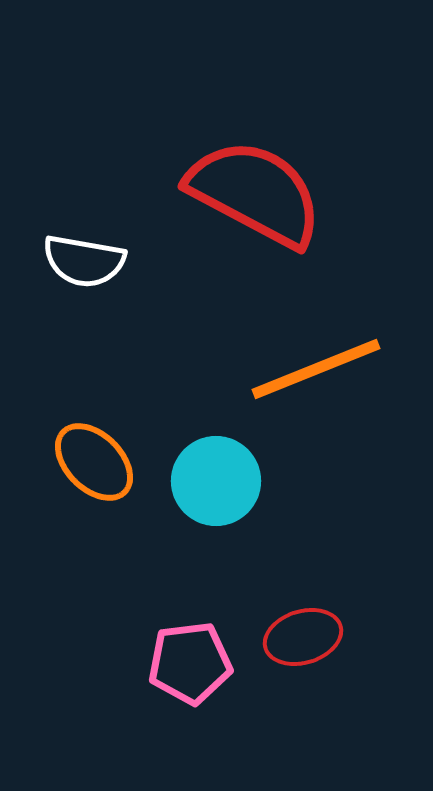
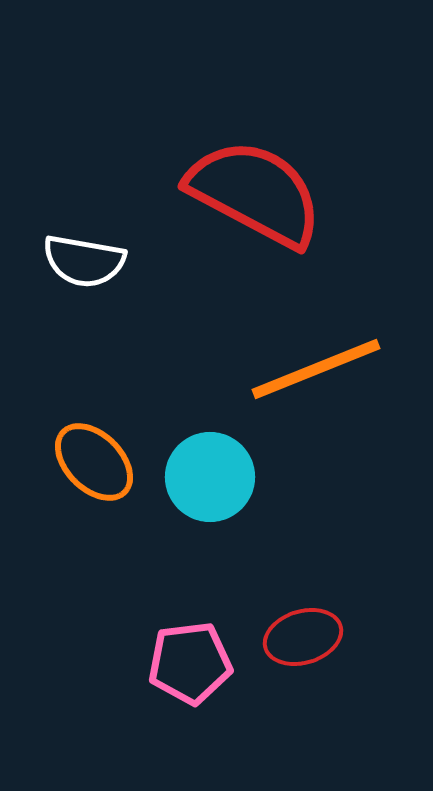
cyan circle: moved 6 px left, 4 px up
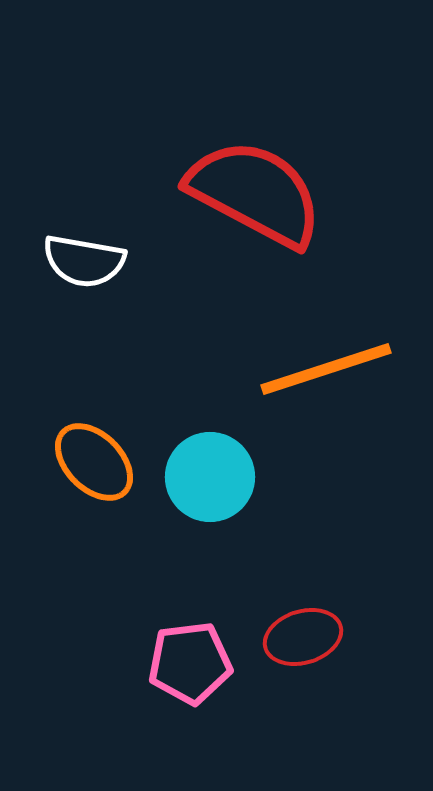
orange line: moved 10 px right; rotated 4 degrees clockwise
